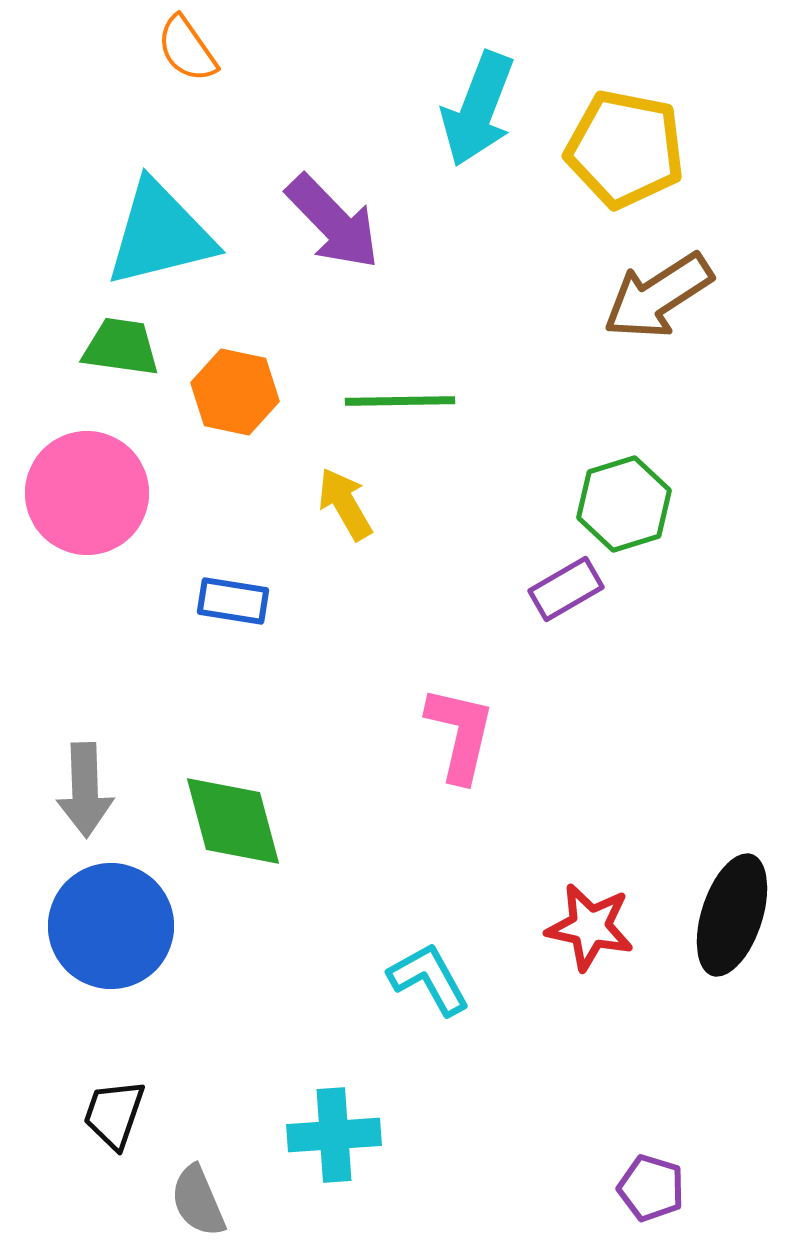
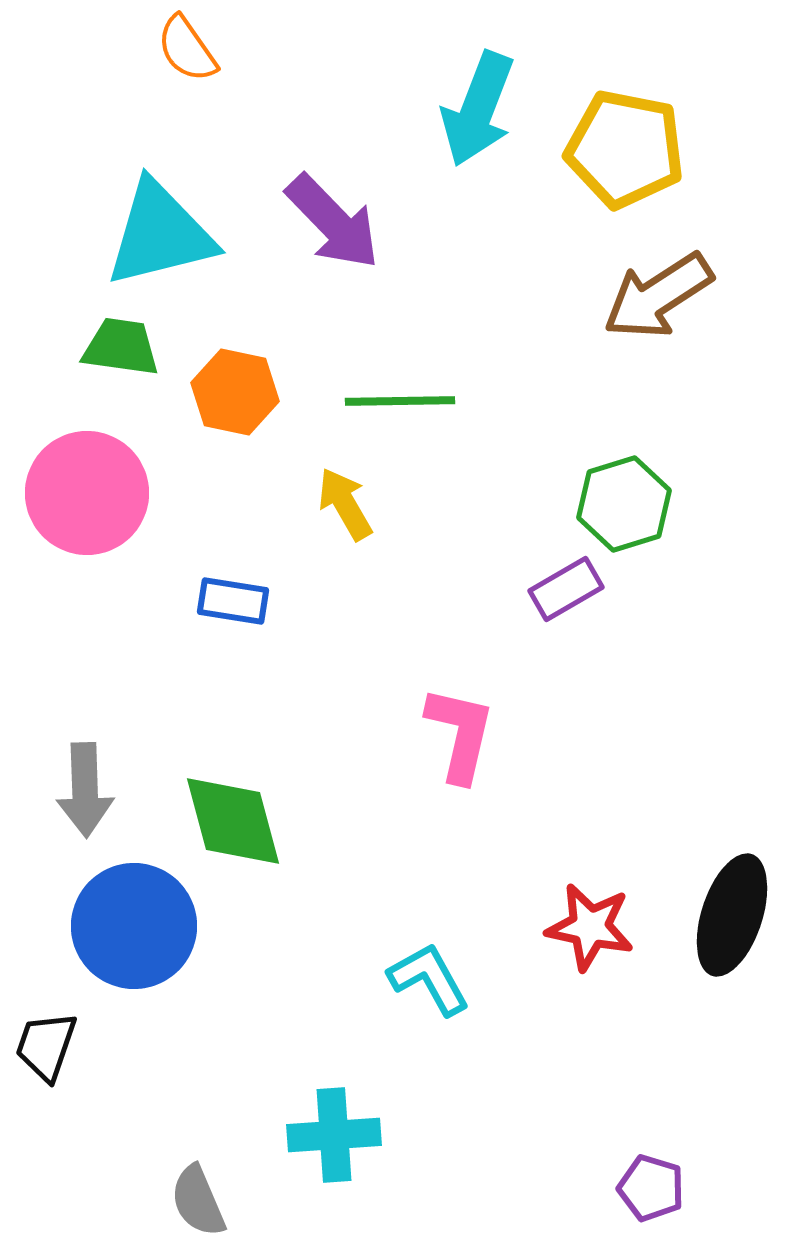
blue circle: moved 23 px right
black trapezoid: moved 68 px left, 68 px up
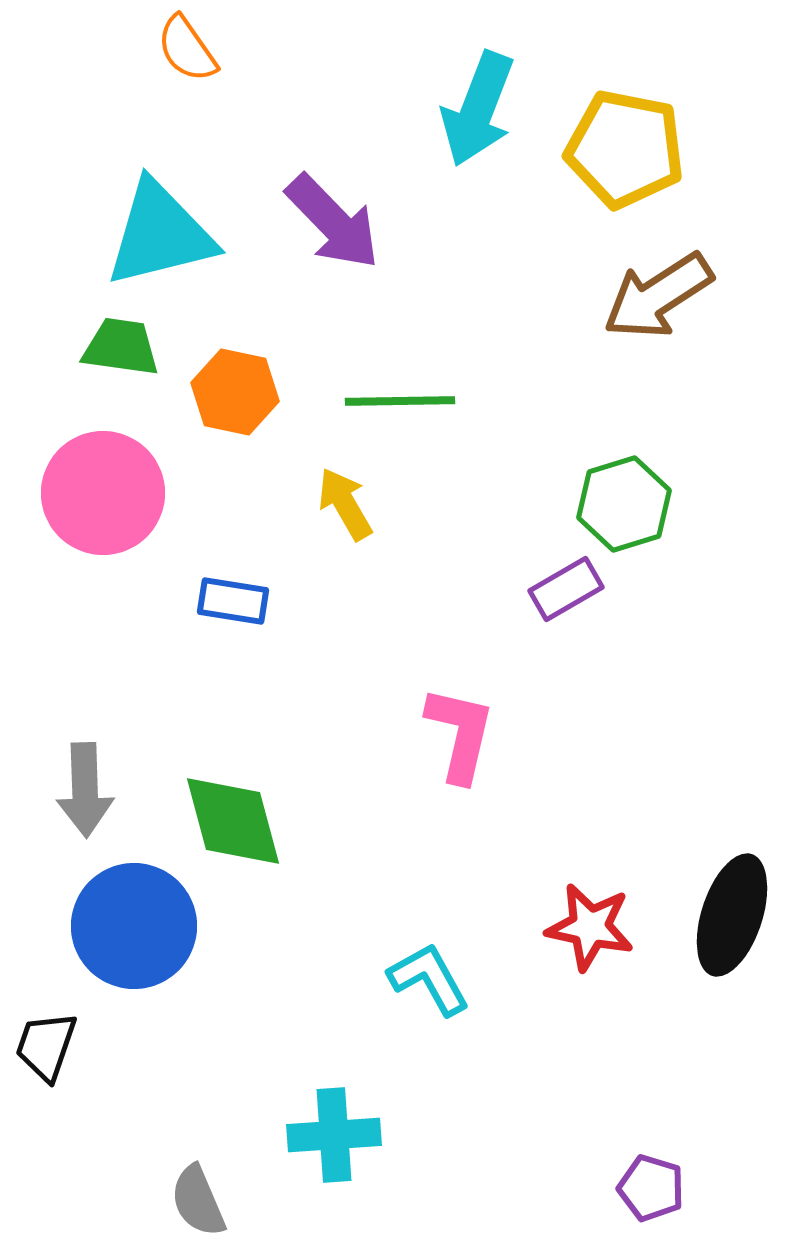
pink circle: moved 16 px right
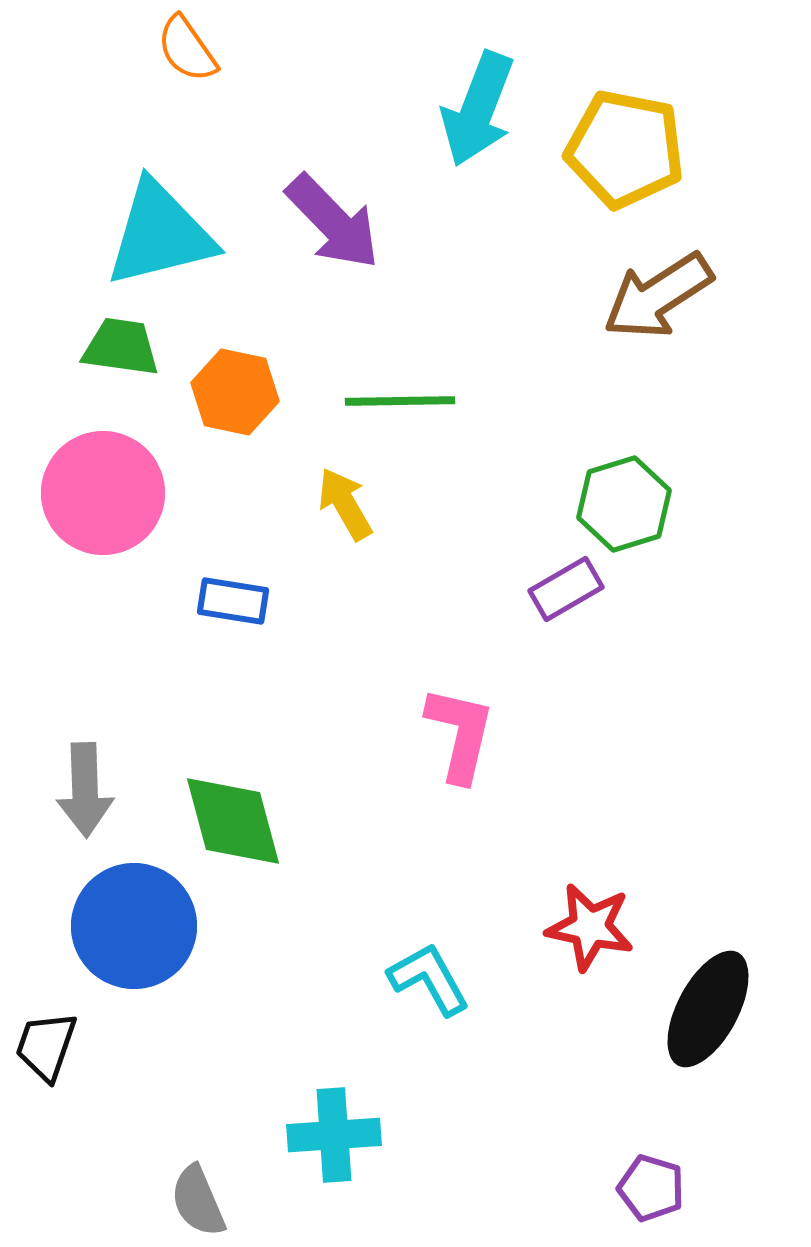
black ellipse: moved 24 px left, 94 px down; rotated 10 degrees clockwise
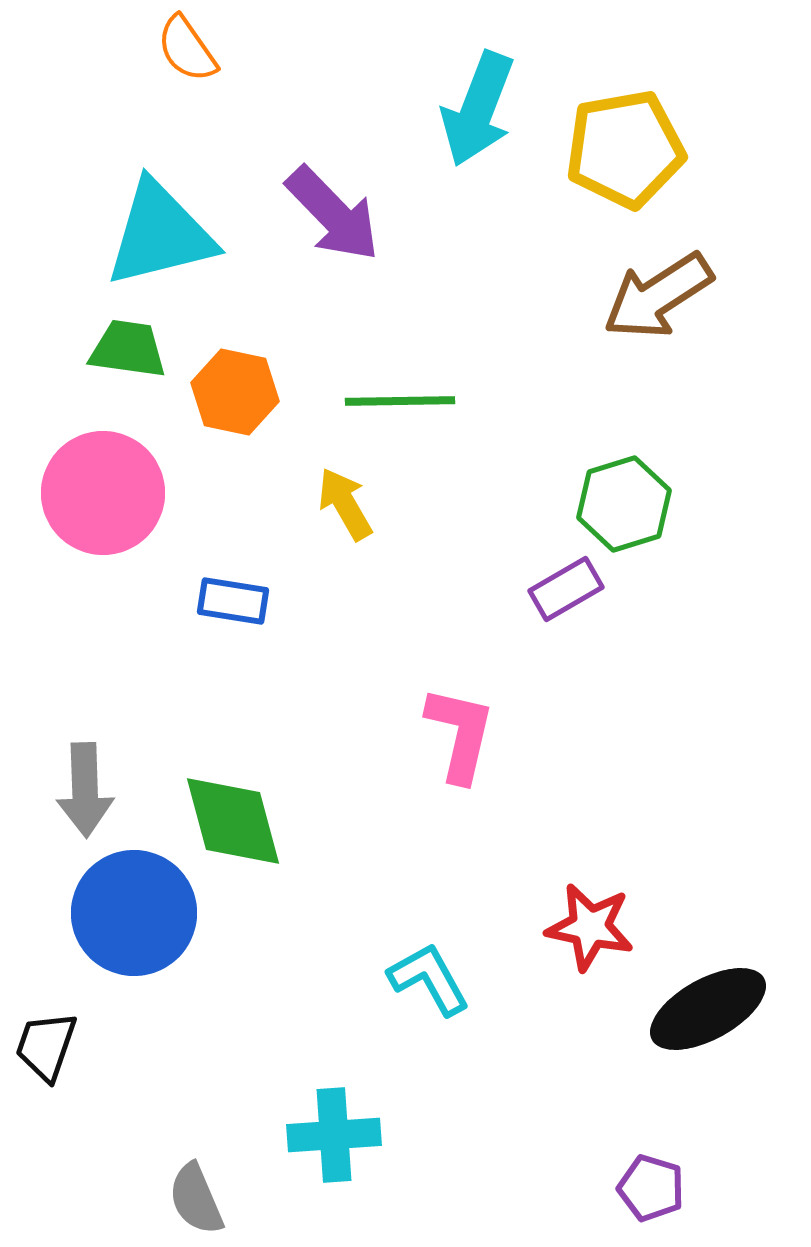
yellow pentagon: rotated 21 degrees counterclockwise
purple arrow: moved 8 px up
green trapezoid: moved 7 px right, 2 px down
blue circle: moved 13 px up
black ellipse: rotated 33 degrees clockwise
gray semicircle: moved 2 px left, 2 px up
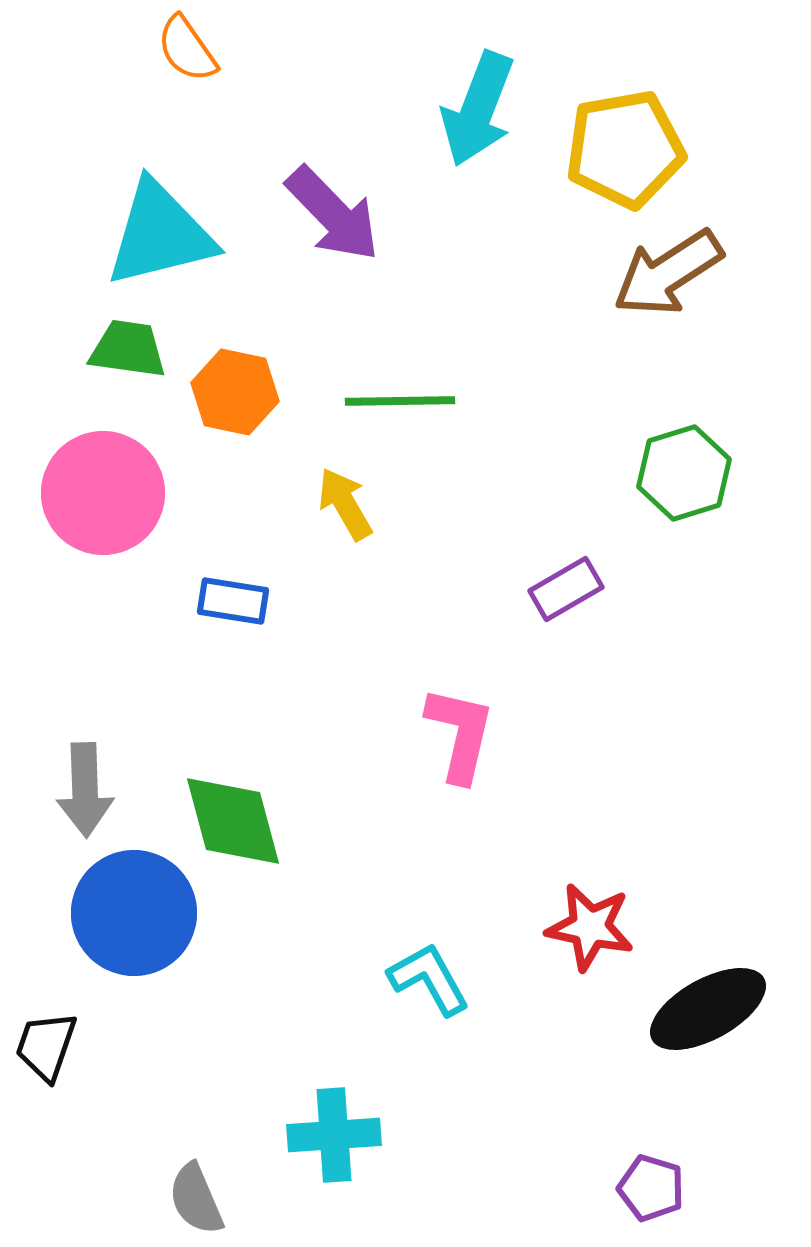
brown arrow: moved 10 px right, 23 px up
green hexagon: moved 60 px right, 31 px up
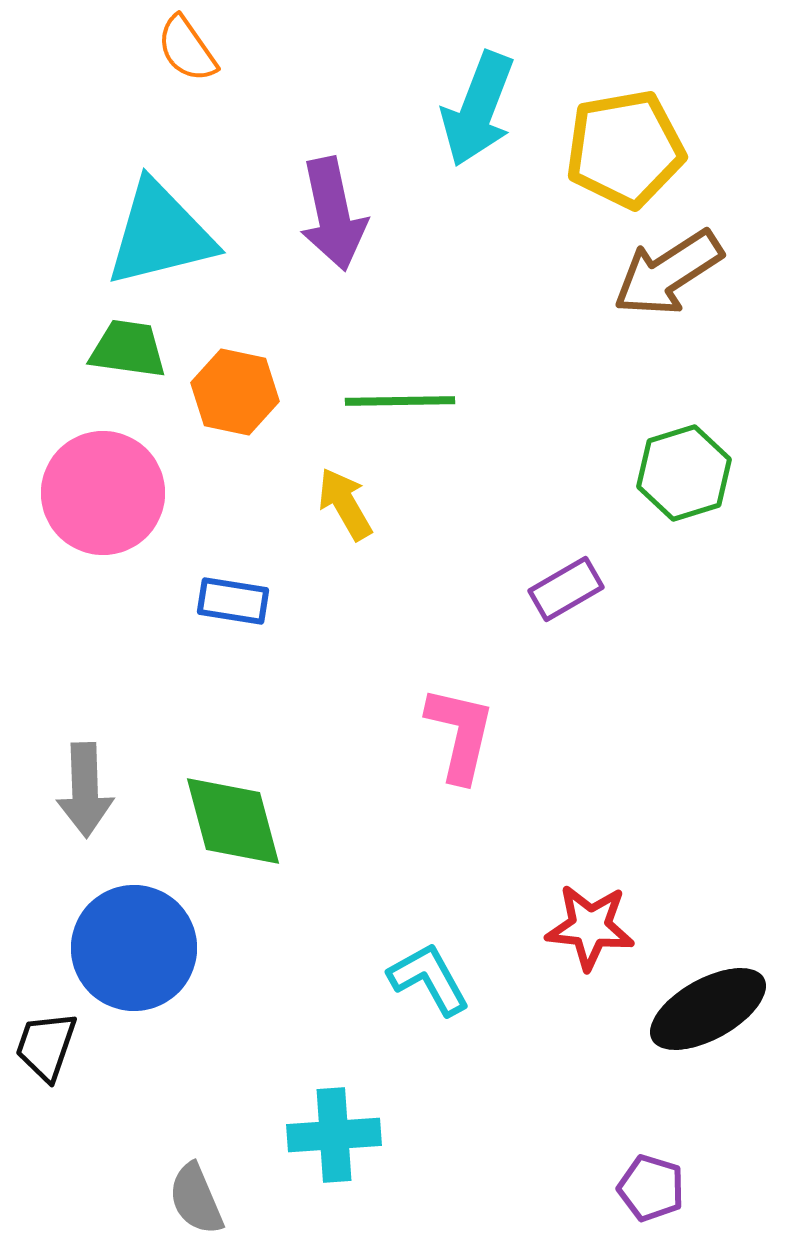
purple arrow: rotated 32 degrees clockwise
blue circle: moved 35 px down
red star: rotated 6 degrees counterclockwise
